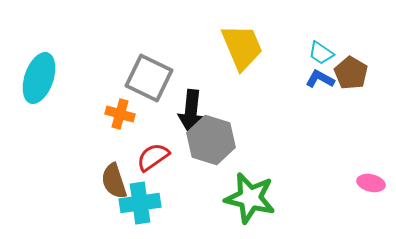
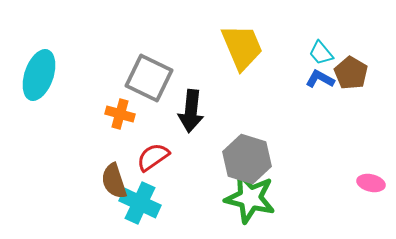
cyan trapezoid: rotated 16 degrees clockwise
cyan ellipse: moved 3 px up
gray hexagon: moved 36 px right, 19 px down
cyan cross: rotated 33 degrees clockwise
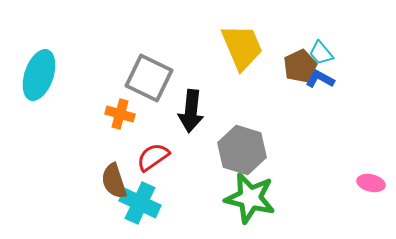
brown pentagon: moved 51 px left, 7 px up; rotated 16 degrees clockwise
gray hexagon: moved 5 px left, 9 px up
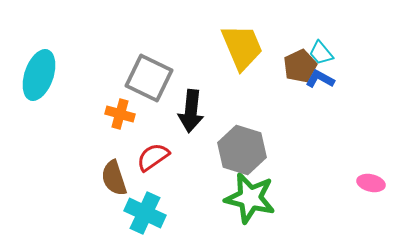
brown semicircle: moved 3 px up
cyan cross: moved 5 px right, 10 px down
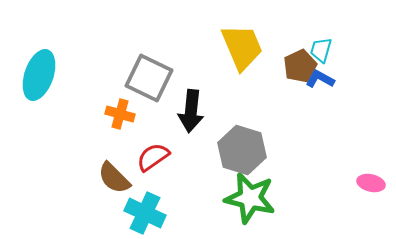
cyan trapezoid: moved 3 px up; rotated 56 degrees clockwise
brown semicircle: rotated 27 degrees counterclockwise
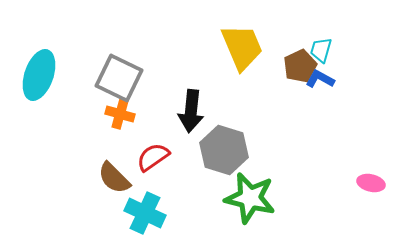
gray square: moved 30 px left
gray hexagon: moved 18 px left
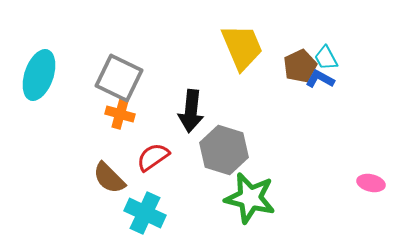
cyan trapezoid: moved 5 px right, 8 px down; rotated 44 degrees counterclockwise
brown semicircle: moved 5 px left
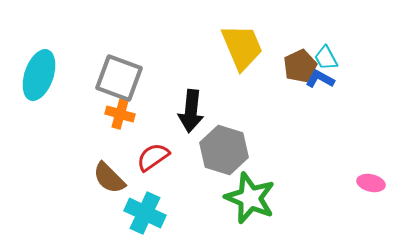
gray square: rotated 6 degrees counterclockwise
green star: rotated 9 degrees clockwise
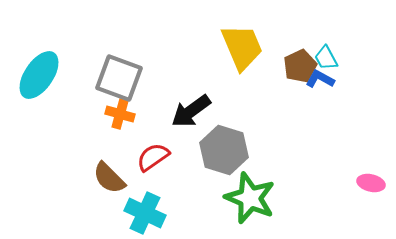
cyan ellipse: rotated 15 degrees clockwise
black arrow: rotated 48 degrees clockwise
